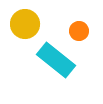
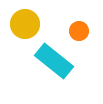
cyan rectangle: moved 2 px left, 1 px down
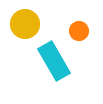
cyan rectangle: rotated 21 degrees clockwise
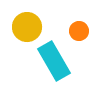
yellow circle: moved 2 px right, 3 px down
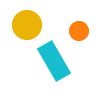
yellow circle: moved 2 px up
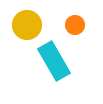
orange circle: moved 4 px left, 6 px up
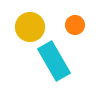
yellow circle: moved 3 px right, 2 px down
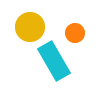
orange circle: moved 8 px down
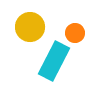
cyan rectangle: rotated 57 degrees clockwise
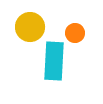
cyan rectangle: rotated 24 degrees counterclockwise
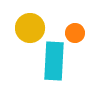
yellow circle: moved 1 px down
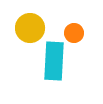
orange circle: moved 1 px left
